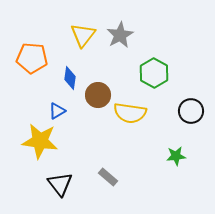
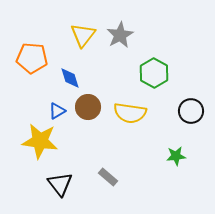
blue diamond: rotated 25 degrees counterclockwise
brown circle: moved 10 px left, 12 px down
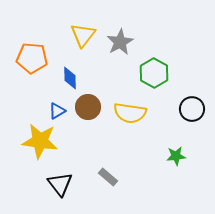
gray star: moved 7 px down
blue diamond: rotated 15 degrees clockwise
black circle: moved 1 px right, 2 px up
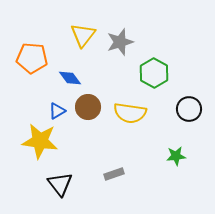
gray star: rotated 12 degrees clockwise
blue diamond: rotated 35 degrees counterclockwise
black circle: moved 3 px left
gray rectangle: moved 6 px right, 3 px up; rotated 60 degrees counterclockwise
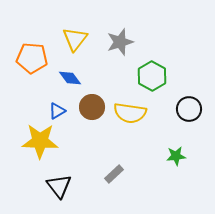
yellow triangle: moved 8 px left, 4 px down
green hexagon: moved 2 px left, 3 px down
brown circle: moved 4 px right
yellow star: rotated 6 degrees counterclockwise
gray rectangle: rotated 24 degrees counterclockwise
black triangle: moved 1 px left, 2 px down
